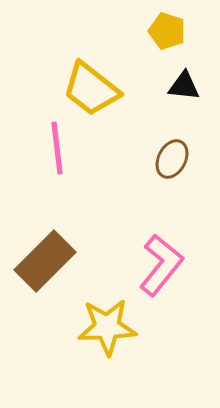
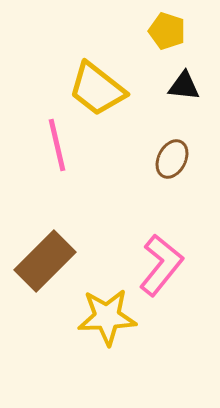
yellow trapezoid: moved 6 px right
pink line: moved 3 px up; rotated 6 degrees counterclockwise
yellow star: moved 10 px up
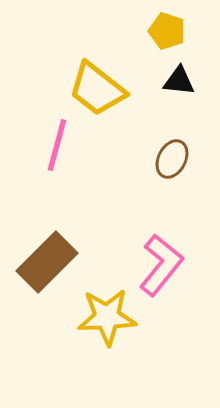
black triangle: moved 5 px left, 5 px up
pink line: rotated 28 degrees clockwise
brown rectangle: moved 2 px right, 1 px down
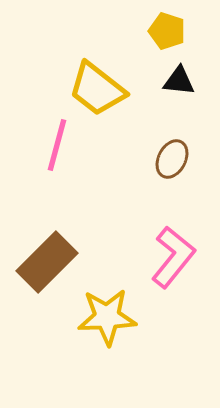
pink L-shape: moved 12 px right, 8 px up
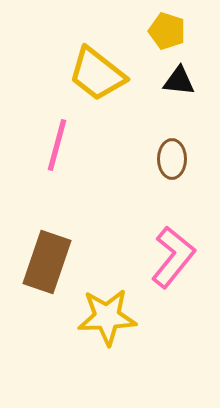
yellow trapezoid: moved 15 px up
brown ellipse: rotated 27 degrees counterclockwise
brown rectangle: rotated 26 degrees counterclockwise
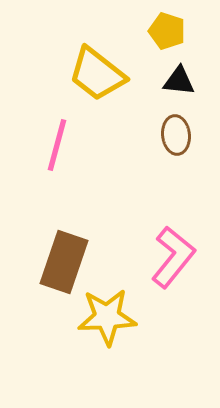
brown ellipse: moved 4 px right, 24 px up; rotated 6 degrees counterclockwise
brown rectangle: moved 17 px right
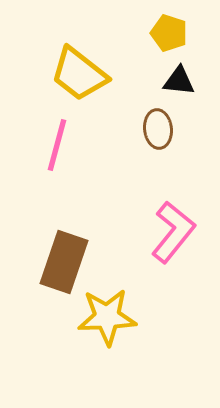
yellow pentagon: moved 2 px right, 2 px down
yellow trapezoid: moved 18 px left
brown ellipse: moved 18 px left, 6 px up
pink L-shape: moved 25 px up
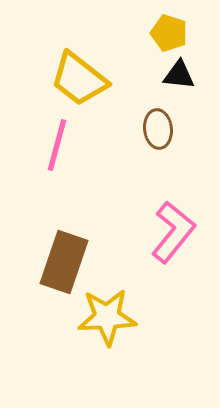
yellow trapezoid: moved 5 px down
black triangle: moved 6 px up
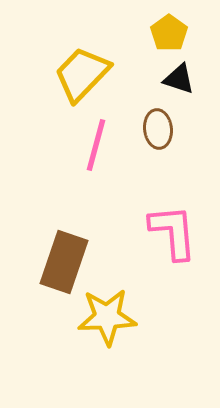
yellow pentagon: rotated 18 degrees clockwise
black triangle: moved 4 px down; rotated 12 degrees clockwise
yellow trapezoid: moved 3 px right, 5 px up; rotated 96 degrees clockwise
pink line: moved 39 px right
pink L-shape: rotated 44 degrees counterclockwise
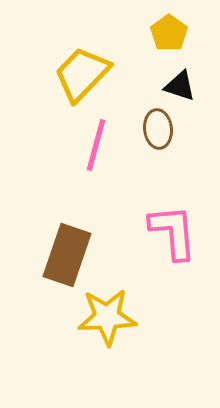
black triangle: moved 1 px right, 7 px down
brown rectangle: moved 3 px right, 7 px up
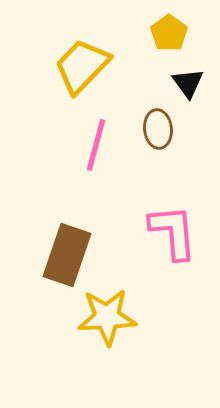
yellow trapezoid: moved 8 px up
black triangle: moved 8 px right, 3 px up; rotated 36 degrees clockwise
